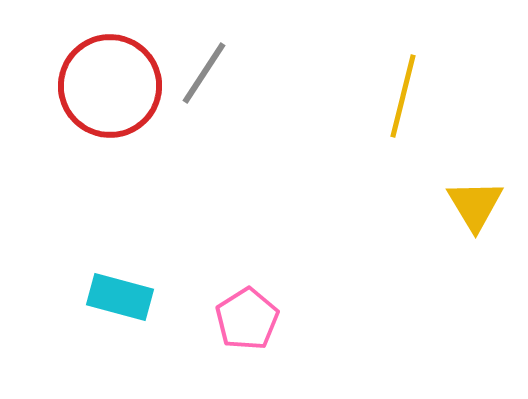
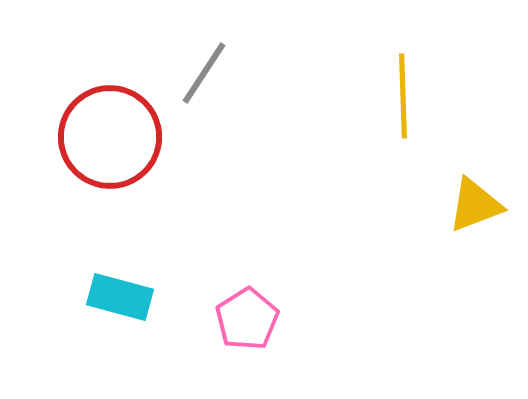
red circle: moved 51 px down
yellow line: rotated 16 degrees counterclockwise
yellow triangle: rotated 40 degrees clockwise
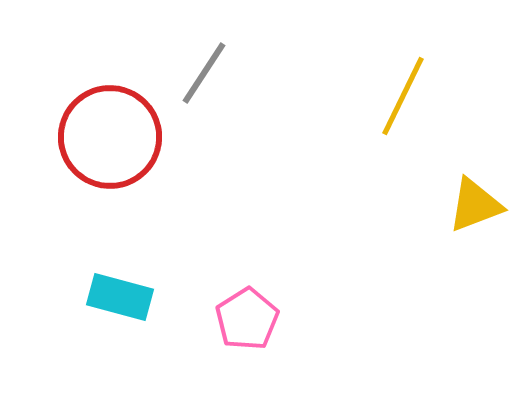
yellow line: rotated 28 degrees clockwise
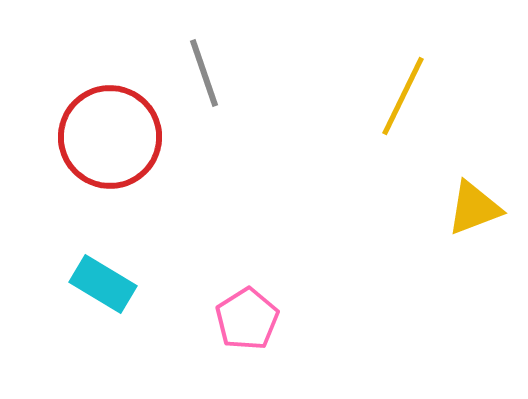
gray line: rotated 52 degrees counterclockwise
yellow triangle: moved 1 px left, 3 px down
cyan rectangle: moved 17 px left, 13 px up; rotated 16 degrees clockwise
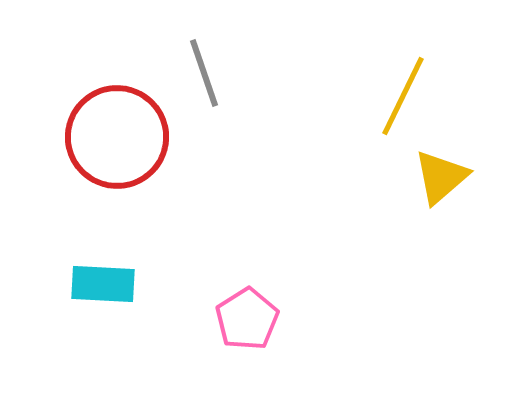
red circle: moved 7 px right
yellow triangle: moved 33 px left, 31 px up; rotated 20 degrees counterclockwise
cyan rectangle: rotated 28 degrees counterclockwise
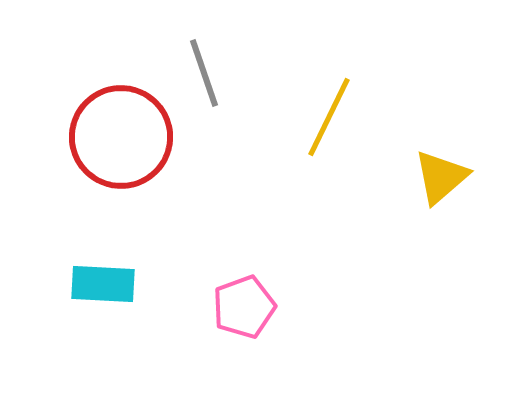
yellow line: moved 74 px left, 21 px down
red circle: moved 4 px right
pink pentagon: moved 3 px left, 12 px up; rotated 12 degrees clockwise
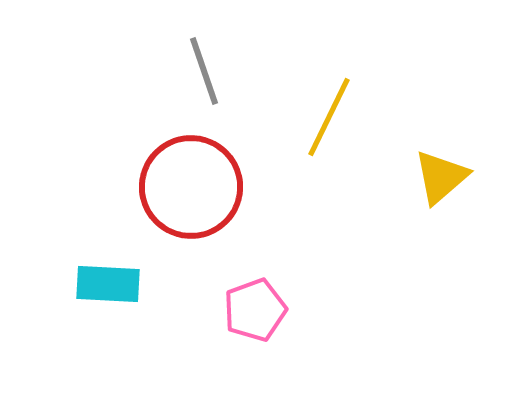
gray line: moved 2 px up
red circle: moved 70 px right, 50 px down
cyan rectangle: moved 5 px right
pink pentagon: moved 11 px right, 3 px down
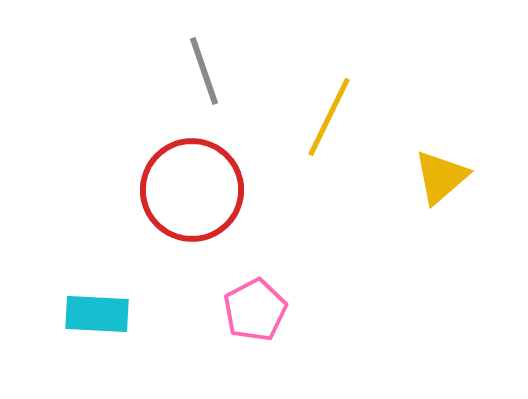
red circle: moved 1 px right, 3 px down
cyan rectangle: moved 11 px left, 30 px down
pink pentagon: rotated 8 degrees counterclockwise
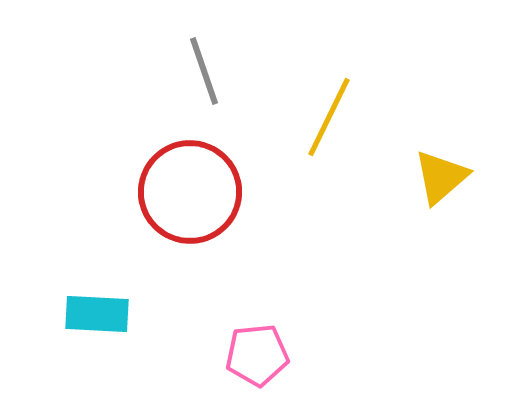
red circle: moved 2 px left, 2 px down
pink pentagon: moved 2 px right, 45 px down; rotated 22 degrees clockwise
